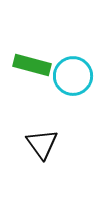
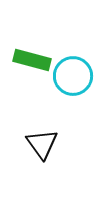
green rectangle: moved 5 px up
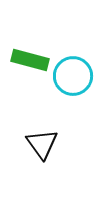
green rectangle: moved 2 px left
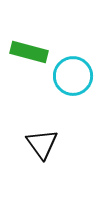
green rectangle: moved 1 px left, 8 px up
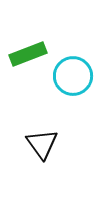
green rectangle: moved 1 px left, 2 px down; rotated 36 degrees counterclockwise
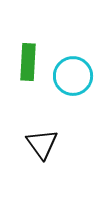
green rectangle: moved 8 px down; rotated 66 degrees counterclockwise
